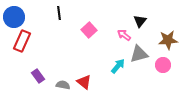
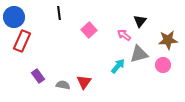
red triangle: rotated 28 degrees clockwise
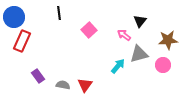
red triangle: moved 1 px right, 3 px down
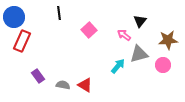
red triangle: rotated 35 degrees counterclockwise
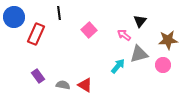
red rectangle: moved 14 px right, 7 px up
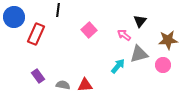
black line: moved 1 px left, 3 px up; rotated 16 degrees clockwise
red triangle: rotated 35 degrees counterclockwise
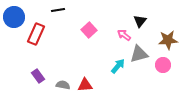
black line: rotated 72 degrees clockwise
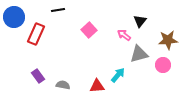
cyan arrow: moved 9 px down
red triangle: moved 12 px right, 1 px down
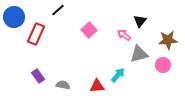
black line: rotated 32 degrees counterclockwise
